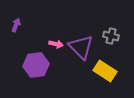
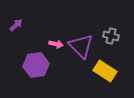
purple arrow: rotated 24 degrees clockwise
purple triangle: moved 1 px up
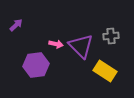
gray cross: rotated 21 degrees counterclockwise
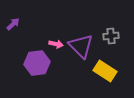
purple arrow: moved 3 px left, 1 px up
purple hexagon: moved 1 px right, 2 px up
